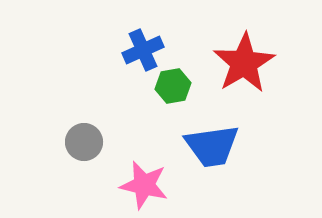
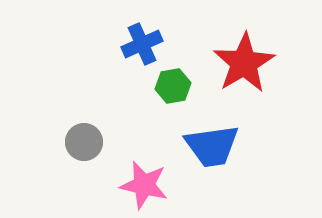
blue cross: moved 1 px left, 6 px up
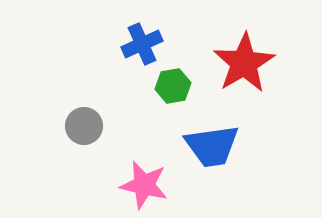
gray circle: moved 16 px up
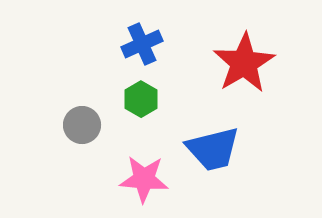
green hexagon: moved 32 px left, 13 px down; rotated 20 degrees counterclockwise
gray circle: moved 2 px left, 1 px up
blue trapezoid: moved 1 px right, 3 px down; rotated 6 degrees counterclockwise
pink star: moved 6 px up; rotated 9 degrees counterclockwise
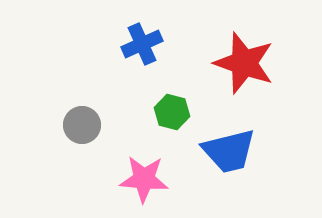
red star: rotated 22 degrees counterclockwise
green hexagon: moved 31 px right, 13 px down; rotated 16 degrees counterclockwise
blue trapezoid: moved 16 px right, 2 px down
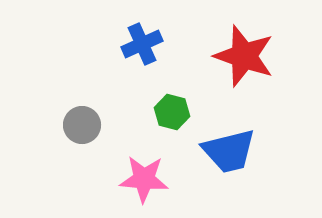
red star: moved 7 px up
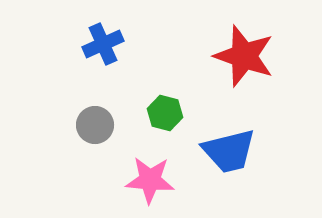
blue cross: moved 39 px left
green hexagon: moved 7 px left, 1 px down
gray circle: moved 13 px right
pink star: moved 6 px right, 1 px down
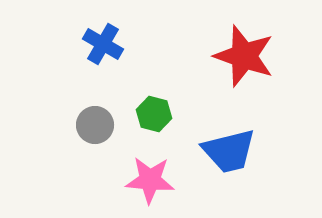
blue cross: rotated 36 degrees counterclockwise
green hexagon: moved 11 px left, 1 px down
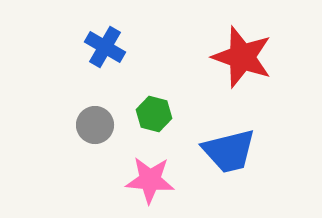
blue cross: moved 2 px right, 3 px down
red star: moved 2 px left, 1 px down
